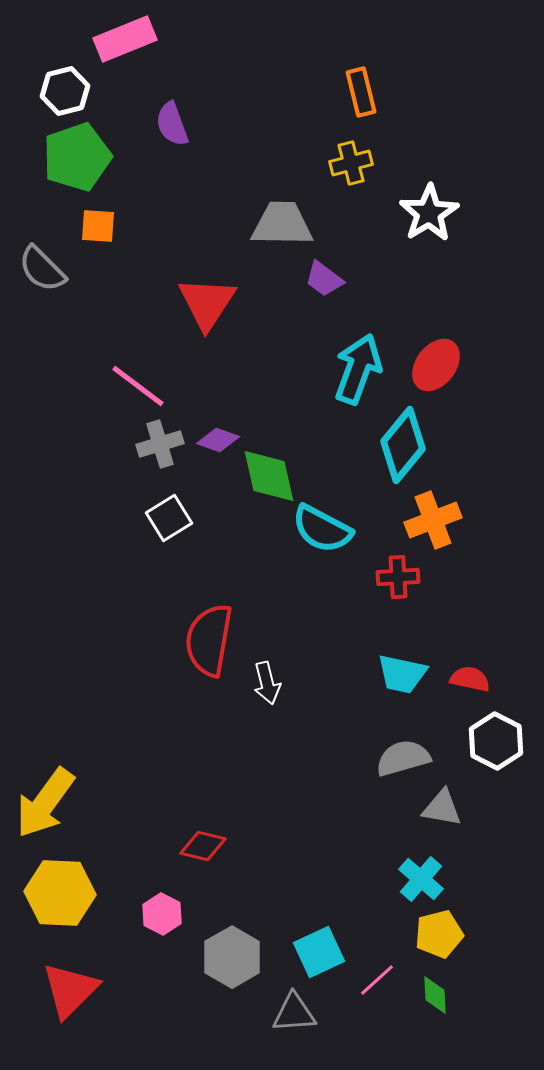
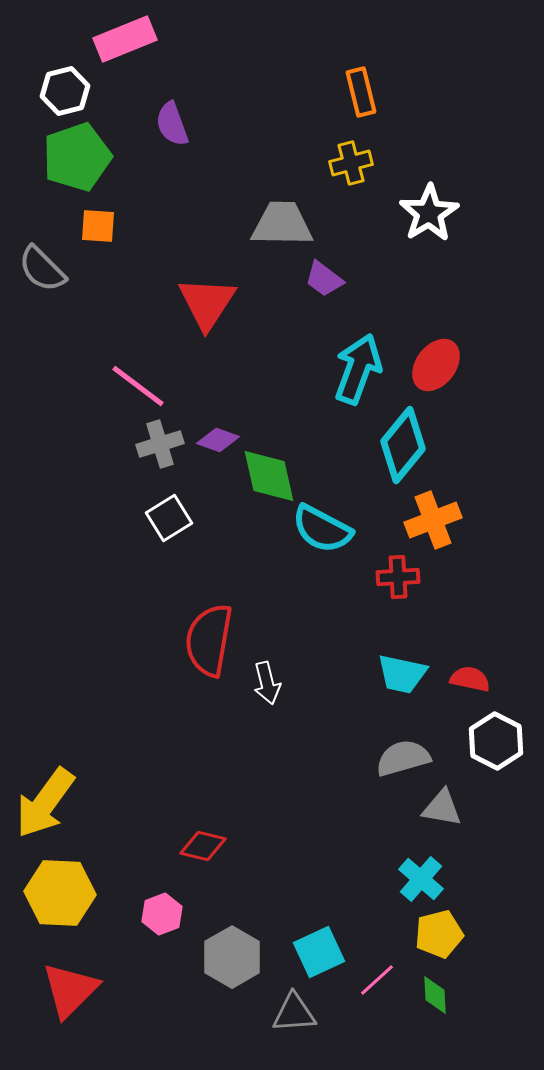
pink hexagon at (162, 914): rotated 12 degrees clockwise
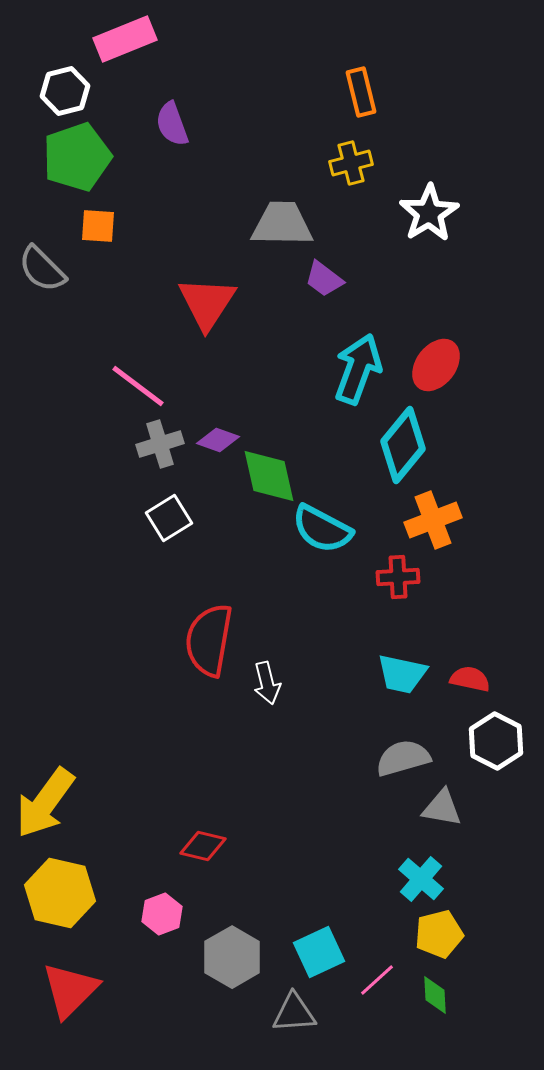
yellow hexagon at (60, 893): rotated 10 degrees clockwise
